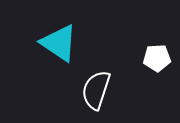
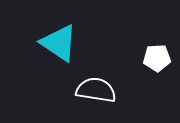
white semicircle: rotated 81 degrees clockwise
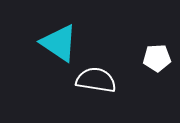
white semicircle: moved 10 px up
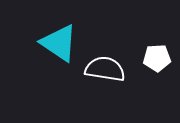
white semicircle: moved 9 px right, 11 px up
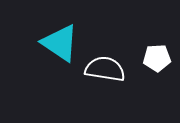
cyan triangle: moved 1 px right
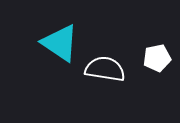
white pentagon: rotated 8 degrees counterclockwise
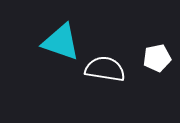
cyan triangle: moved 1 px right, 1 px up; rotated 15 degrees counterclockwise
